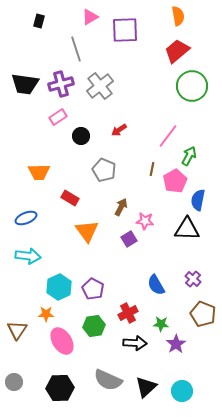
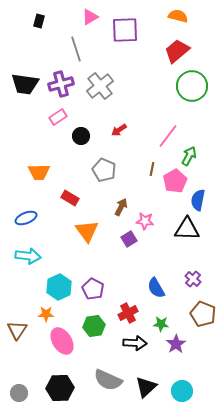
orange semicircle at (178, 16): rotated 66 degrees counterclockwise
blue semicircle at (156, 285): moved 3 px down
gray circle at (14, 382): moved 5 px right, 11 px down
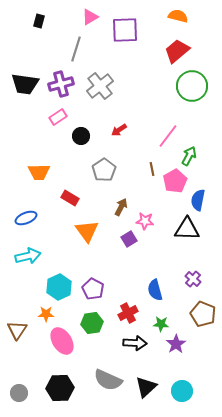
gray line at (76, 49): rotated 35 degrees clockwise
brown line at (152, 169): rotated 24 degrees counterclockwise
gray pentagon at (104, 170): rotated 15 degrees clockwise
cyan arrow at (28, 256): rotated 20 degrees counterclockwise
blue semicircle at (156, 288): moved 1 px left, 2 px down; rotated 15 degrees clockwise
green hexagon at (94, 326): moved 2 px left, 3 px up
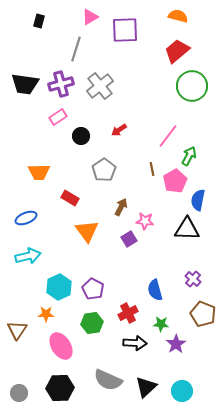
pink ellipse at (62, 341): moved 1 px left, 5 px down
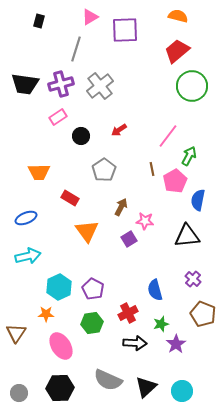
black triangle at (187, 229): moved 7 px down; rotated 8 degrees counterclockwise
green star at (161, 324): rotated 21 degrees counterclockwise
brown triangle at (17, 330): moved 1 px left, 3 px down
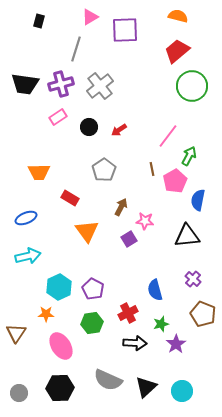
black circle at (81, 136): moved 8 px right, 9 px up
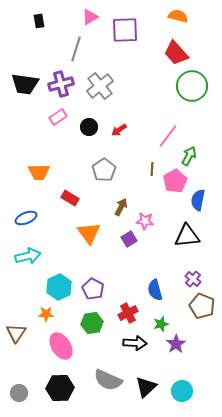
black rectangle at (39, 21): rotated 24 degrees counterclockwise
red trapezoid at (177, 51): moved 1 px left, 2 px down; rotated 92 degrees counterclockwise
brown line at (152, 169): rotated 16 degrees clockwise
orange triangle at (87, 231): moved 2 px right, 2 px down
brown pentagon at (203, 314): moved 1 px left, 8 px up
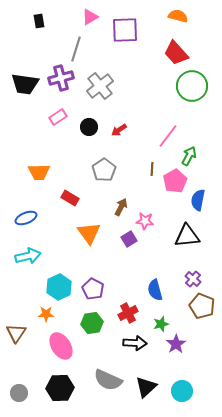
purple cross at (61, 84): moved 6 px up
